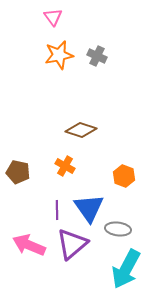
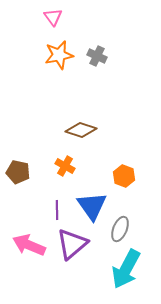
blue triangle: moved 3 px right, 2 px up
gray ellipse: moved 2 px right; rotated 75 degrees counterclockwise
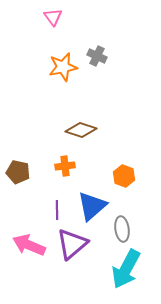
orange star: moved 4 px right, 12 px down
orange cross: rotated 36 degrees counterclockwise
blue triangle: rotated 24 degrees clockwise
gray ellipse: moved 2 px right; rotated 30 degrees counterclockwise
